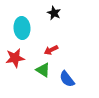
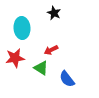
green triangle: moved 2 px left, 2 px up
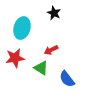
cyan ellipse: rotated 20 degrees clockwise
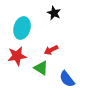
red star: moved 2 px right, 2 px up
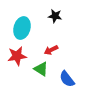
black star: moved 1 px right, 3 px down; rotated 16 degrees counterclockwise
green triangle: moved 1 px down
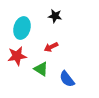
red arrow: moved 3 px up
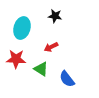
red star: moved 1 px left, 3 px down; rotated 12 degrees clockwise
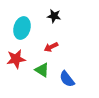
black star: moved 1 px left
red star: rotated 12 degrees counterclockwise
green triangle: moved 1 px right, 1 px down
